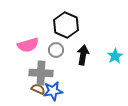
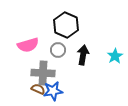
gray circle: moved 2 px right
gray cross: moved 2 px right
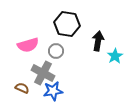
black hexagon: moved 1 px right, 1 px up; rotated 15 degrees counterclockwise
gray circle: moved 2 px left, 1 px down
black arrow: moved 15 px right, 14 px up
gray cross: rotated 25 degrees clockwise
brown semicircle: moved 16 px left, 1 px up
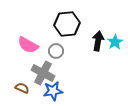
black hexagon: rotated 15 degrees counterclockwise
pink semicircle: rotated 45 degrees clockwise
cyan star: moved 14 px up
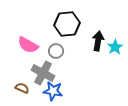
cyan star: moved 5 px down
blue star: rotated 18 degrees clockwise
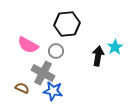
black arrow: moved 15 px down
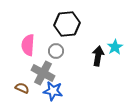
pink semicircle: rotated 65 degrees clockwise
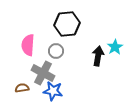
brown semicircle: rotated 32 degrees counterclockwise
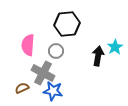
brown semicircle: rotated 16 degrees counterclockwise
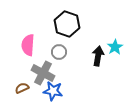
black hexagon: rotated 25 degrees clockwise
gray circle: moved 3 px right, 1 px down
